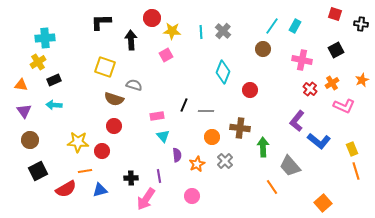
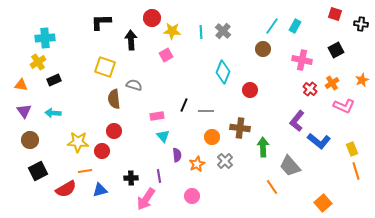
brown semicircle at (114, 99): rotated 66 degrees clockwise
cyan arrow at (54, 105): moved 1 px left, 8 px down
red circle at (114, 126): moved 5 px down
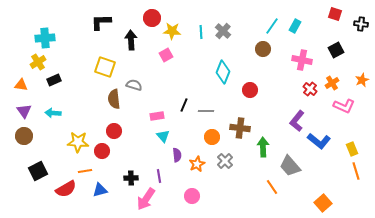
brown circle at (30, 140): moved 6 px left, 4 px up
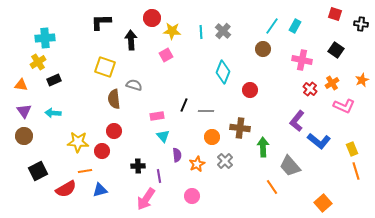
black square at (336, 50): rotated 28 degrees counterclockwise
black cross at (131, 178): moved 7 px right, 12 px up
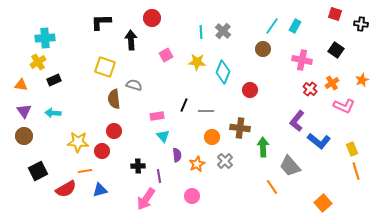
yellow star at (172, 31): moved 25 px right, 31 px down
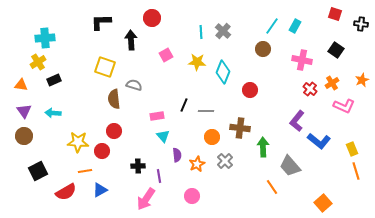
red semicircle at (66, 189): moved 3 px down
blue triangle at (100, 190): rotated 14 degrees counterclockwise
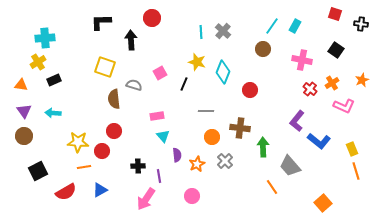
pink square at (166, 55): moved 6 px left, 18 px down
yellow star at (197, 62): rotated 12 degrees clockwise
black line at (184, 105): moved 21 px up
orange line at (85, 171): moved 1 px left, 4 px up
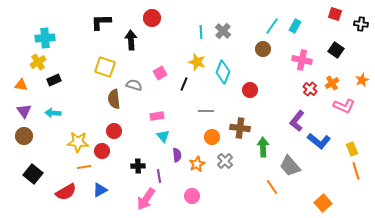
black square at (38, 171): moved 5 px left, 3 px down; rotated 24 degrees counterclockwise
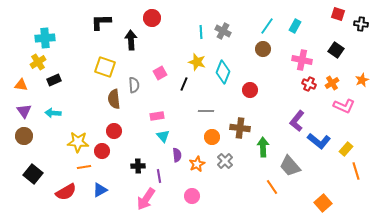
red square at (335, 14): moved 3 px right
cyan line at (272, 26): moved 5 px left
gray cross at (223, 31): rotated 14 degrees counterclockwise
gray semicircle at (134, 85): rotated 70 degrees clockwise
red cross at (310, 89): moved 1 px left, 5 px up; rotated 16 degrees counterclockwise
yellow rectangle at (352, 149): moved 6 px left; rotated 64 degrees clockwise
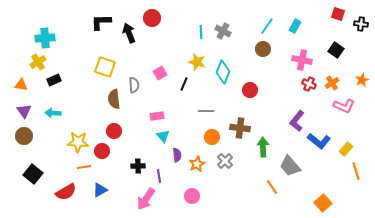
black arrow at (131, 40): moved 2 px left, 7 px up; rotated 18 degrees counterclockwise
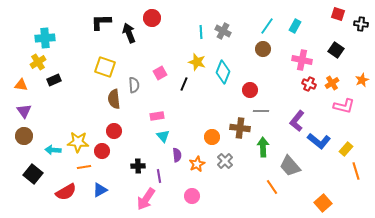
pink L-shape at (344, 106): rotated 10 degrees counterclockwise
gray line at (206, 111): moved 55 px right
cyan arrow at (53, 113): moved 37 px down
